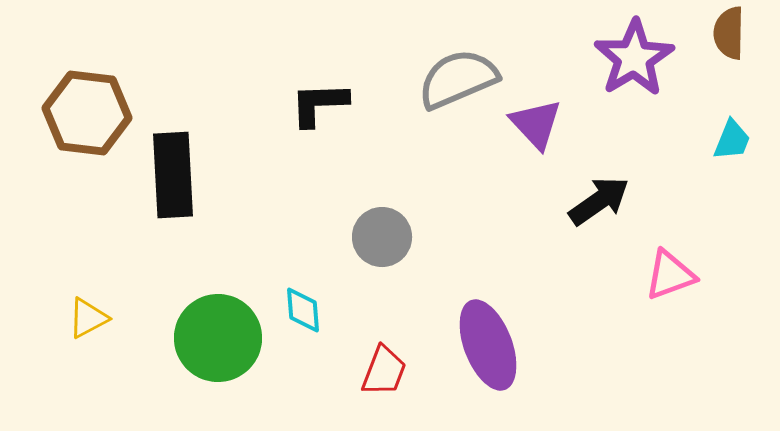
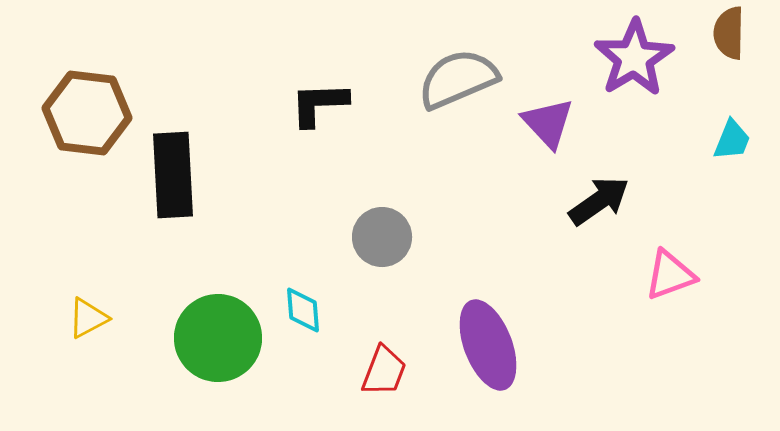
purple triangle: moved 12 px right, 1 px up
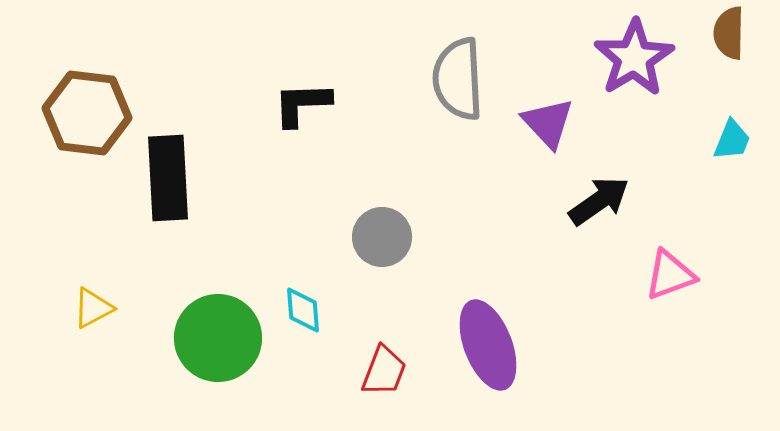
gray semicircle: rotated 70 degrees counterclockwise
black L-shape: moved 17 px left
black rectangle: moved 5 px left, 3 px down
yellow triangle: moved 5 px right, 10 px up
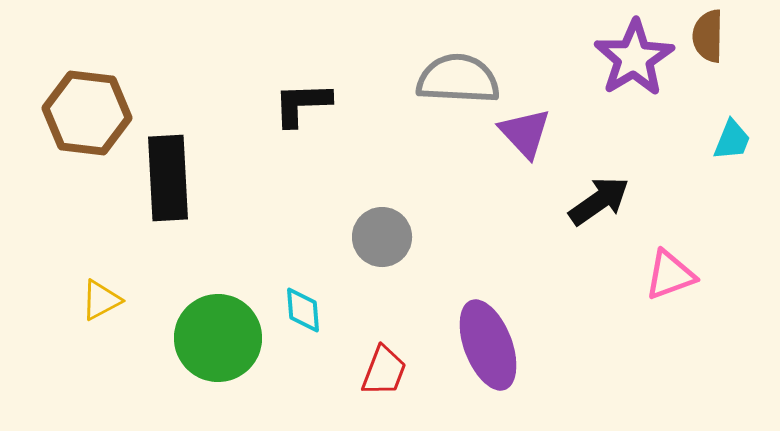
brown semicircle: moved 21 px left, 3 px down
gray semicircle: rotated 96 degrees clockwise
purple triangle: moved 23 px left, 10 px down
yellow triangle: moved 8 px right, 8 px up
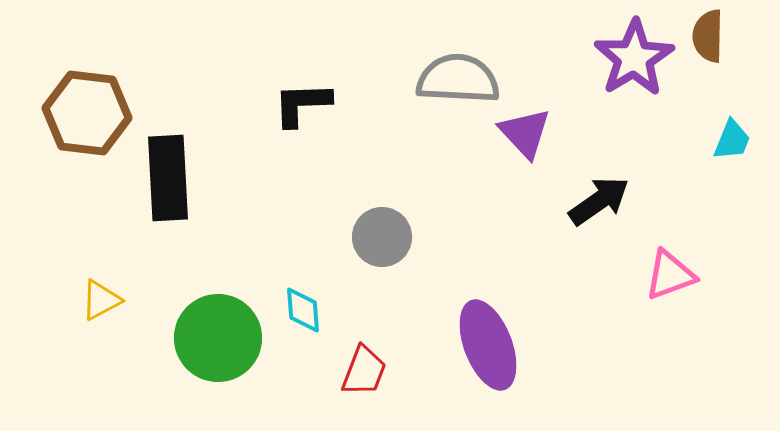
red trapezoid: moved 20 px left
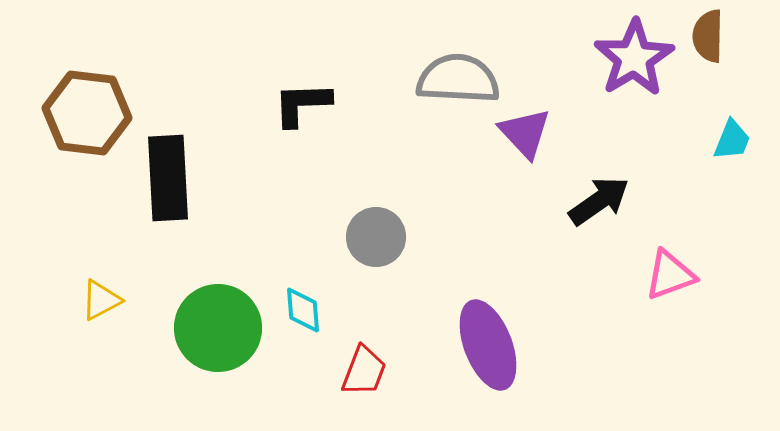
gray circle: moved 6 px left
green circle: moved 10 px up
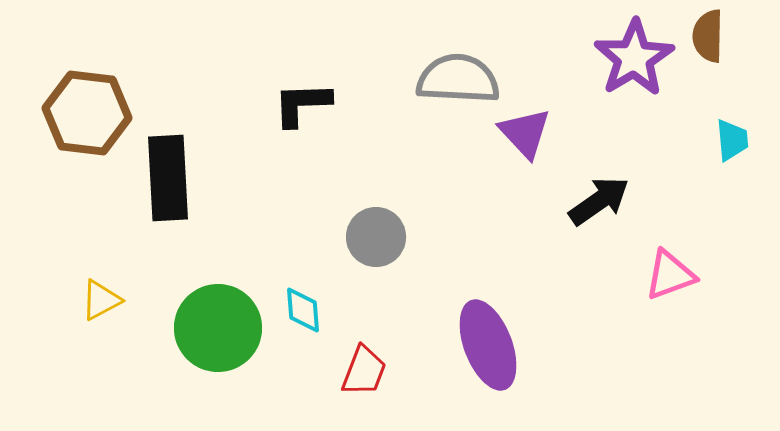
cyan trapezoid: rotated 27 degrees counterclockwise
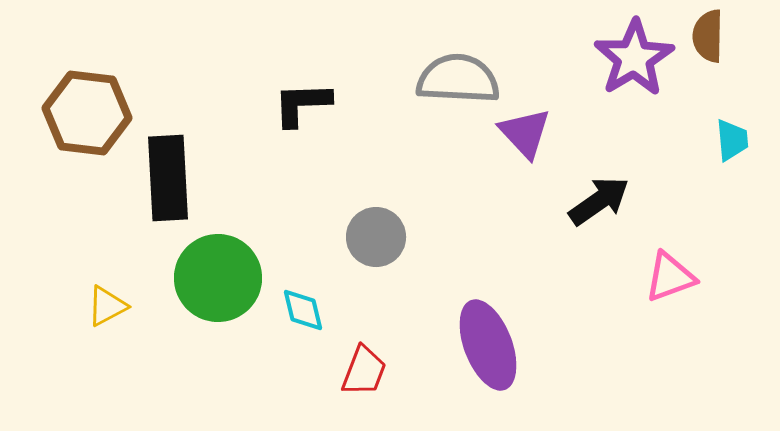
pink triangle: moved 2 px down
yellow triangle: moved 6 px right, 6 px down
cyan diamond: rotated 9 degrees counterclockwise
green circle: moved 50 px up
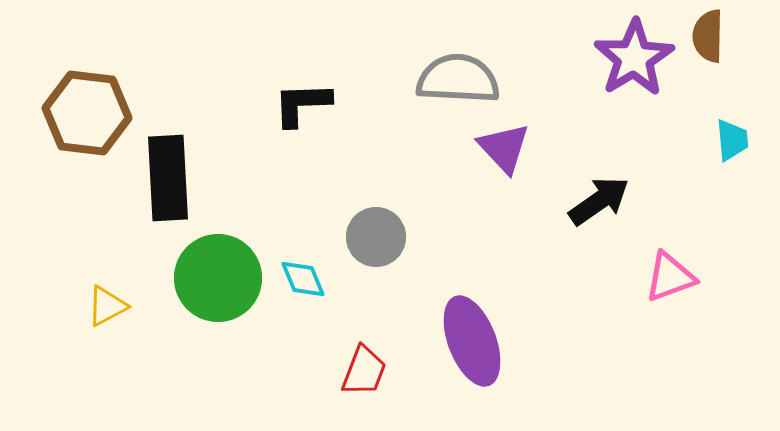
purple triangle: moved 21 px left, 15 px down
cyan diamond: moved 31 px up; rotated 9 degrees counterclockwise
purple ellipse: moved 16 px left, 4 px up
